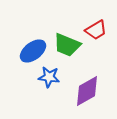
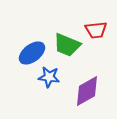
red trapezoid: rotated 25 degrees clockwise
blue ellipse: moved 1 px left, 2 px down
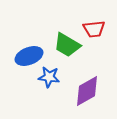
red trapezoid: moved 2 px left, 1 px up
green trapezoid: rotated 8 degrees clockwise
blue ellipse: moved 3 px left, 3 px down; rotated 16 degrees clockwise
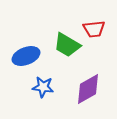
blue ellipse: moved 3 px left
blue star: moved 6 px left, 10 px down
purple diamond: moved 1 px right, 2 px up
